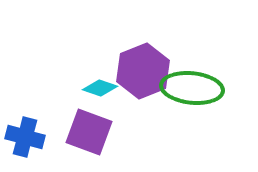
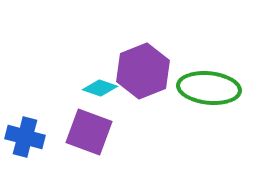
green ellipse: moved 17 px right
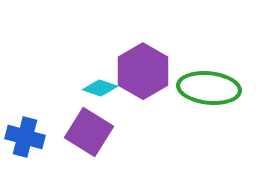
purple hexagon: rotated 8 degrees counterclockwise
purple square: rotated 12 degrees clockwise
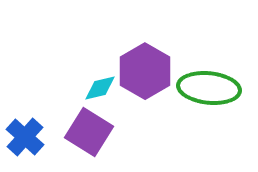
purple hexagon: moved 2 px right
cyan diamond: rotated 32 degrees counterclockwise
blue cross: rotated 27 degrees clockwise
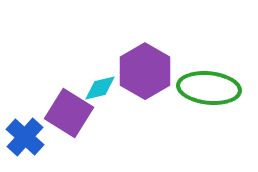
purple square: moved 20 px left, 19 px up
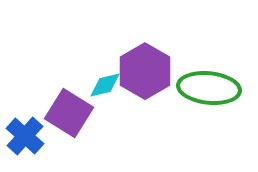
cyan diamond: moved 5 px right, 3 px up
blue cross: moved 1 px up
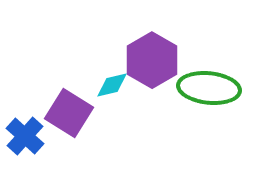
purple hexagon: moved 7 px right, 11 px up
cyan diamond: moved 7 px right
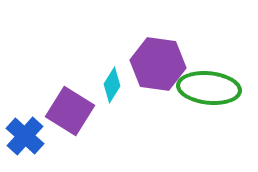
purple hexagon: moved 6 px right, 4 px down; rotated 22 degrees counterclockwise
cyan diamond: rotated 44 degrees counterclockwise
purple square: moved 1 px right, 2 px up
